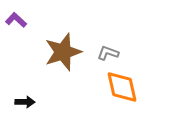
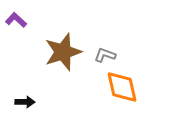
gray L-shape: moved 3 px left, 2 px down
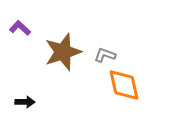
purple L-shape: moved 4 px right, 8 px down
orange diamond: moved 2 px right, 2 px up
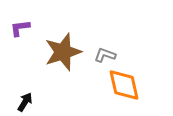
purple L-shape: rotated 50 degrees counterclockwise
black arrow: rotated 60 degrees counterclockwise
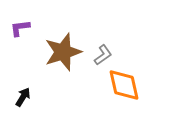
gray L-shape: moved 2 px left; rotated 125 degrees clockwise
black arrow: moved 2 px left, 5 px up
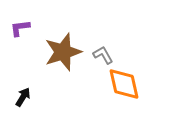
gray L-shape: rotated 85 degrees counterclockwise
orange diamond: moved 1 px up
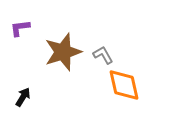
orange diamond: moved 1 px down
